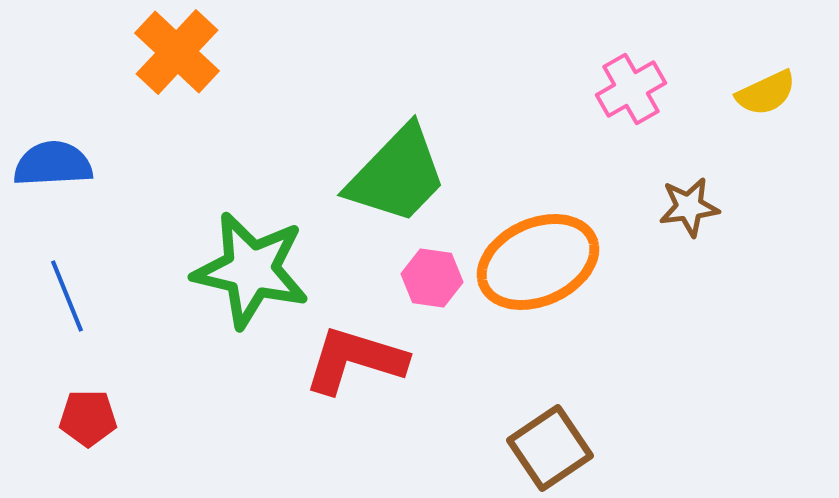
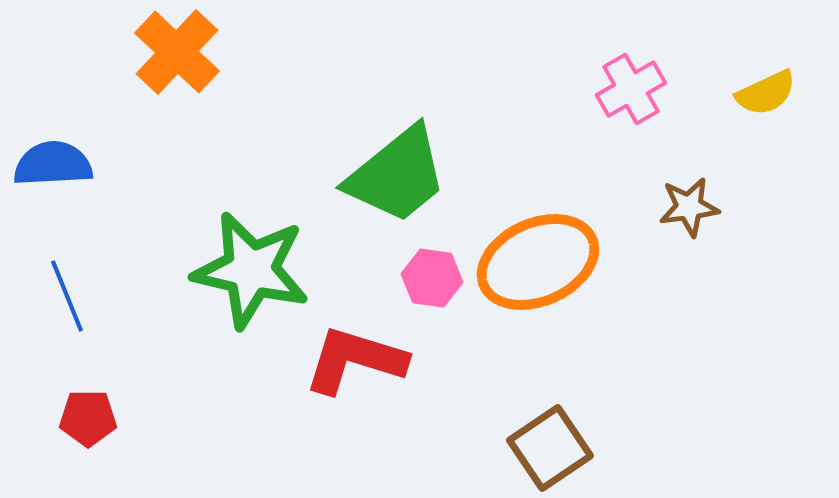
green trapezoid: rotated 7 degrees clockwise
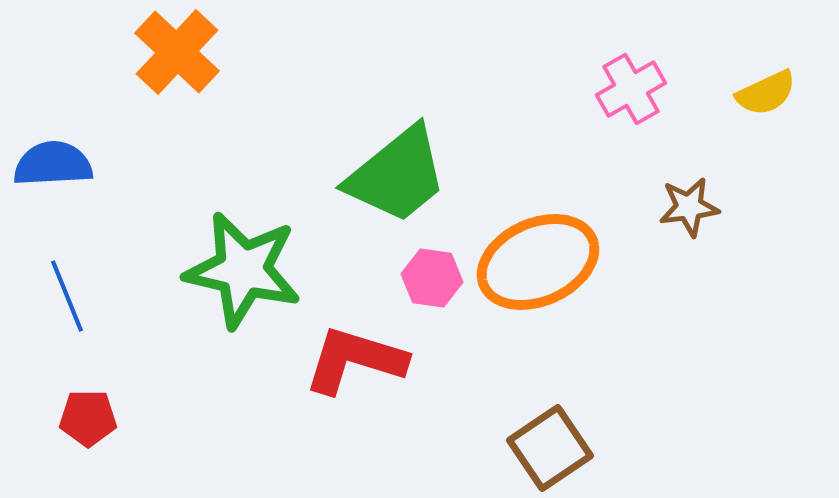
green star: moved 8 px left
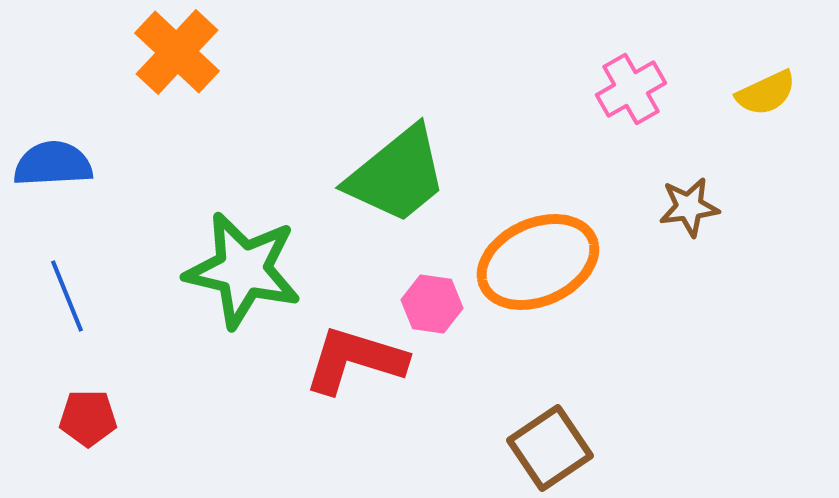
pink hexagon: moved 26 px down
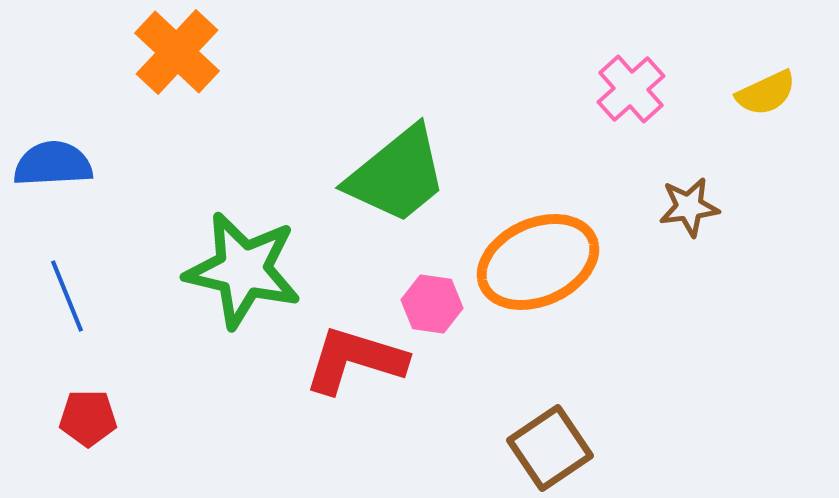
pink cross: rotated 12 degrees counterclockwise
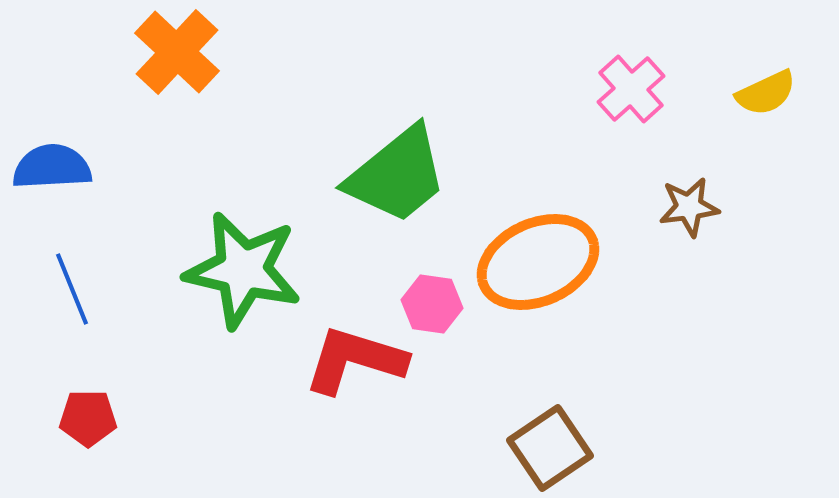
blue semicircle: moved 1 px left, 3 px down
blue line: moved 5 px right, 7 px up
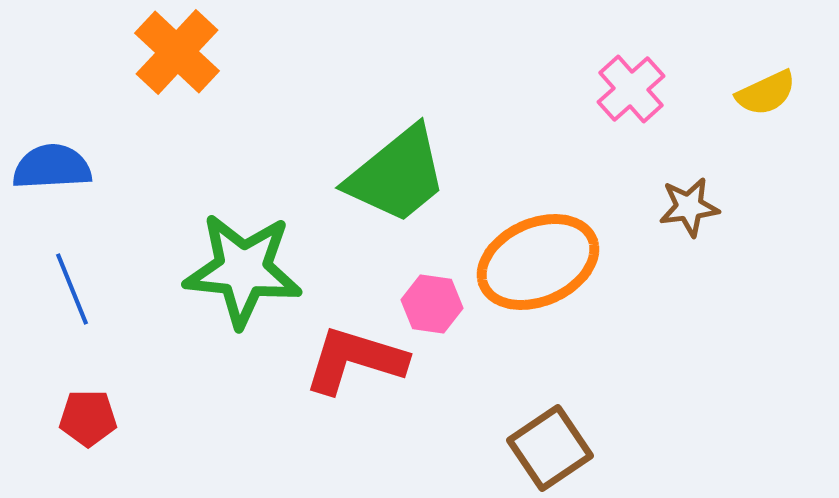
green star: rotated 7 degrees counterclockwise
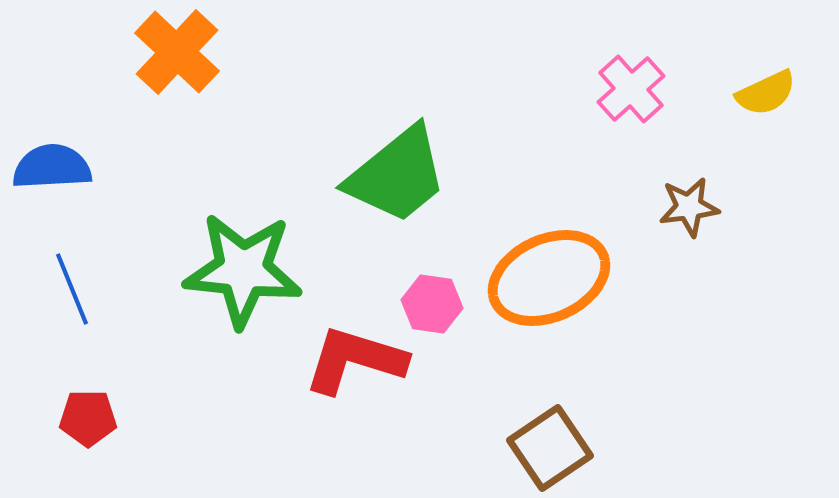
orange ellipse: moved 11 px right, 16 px down
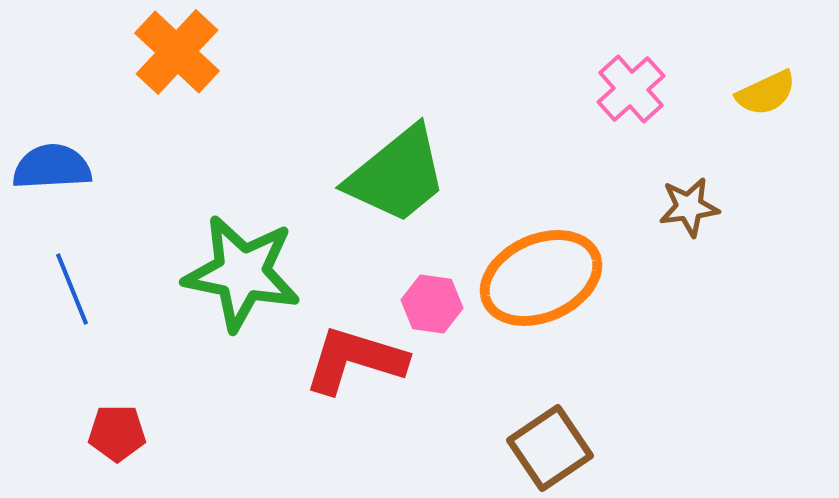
green star: moved 1 px left, 3 px down; rotated 5 degrees clockwise
orange ellipse: moved 8 px left
red pentagon: moved 29 px right, 15 px down
